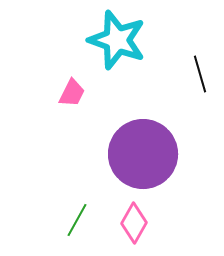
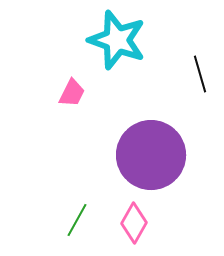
purple circle: moved 8 px right, 1 px down
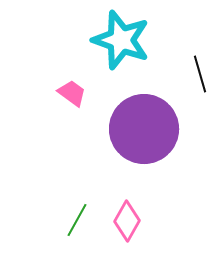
cyan star: moved 4 px right
pink trapezoid: rotated 80 degrees counterclockwise
purple circle: moved 7 px left, 26 px up
pink diamond: moved 7 px left, 2 px up
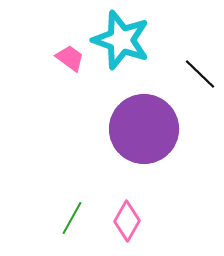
black line: rotated 30 degrees counterclockwise
pink trapezoid: moved 2 px left, 35 px up
green line: moved 5 px left, 2 px up
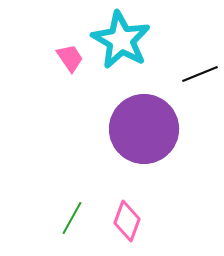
cyan star: rotated 10 degrees clockwise
pink trapezoid: rotated 20 degrees clockwise
black line: rotated 66 degrees counterclockwise
pink diamond: rotated 9 degrees counterclockwise
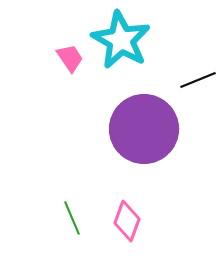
black line: moved 2 px left, 6 px down
green line: rotated 52 degrees counterclockwise
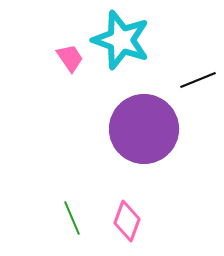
cyan star: rotated 10 degrees counterclockwise
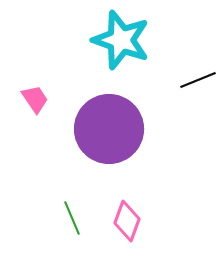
pink trapezoid: moved 35 px left, 41 px down
purple circle: moved 35 px left
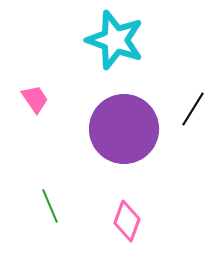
cyan star: moved 6 px left
black line: moved 5 px left, 29 px down; rotated 36 degrees counterclockwise
purple circle: moved 15 px right
green line: moved 22 px left, 12 px up
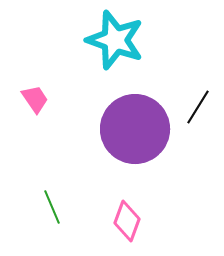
black line: moved 5 px right, 2 px up
purple circle: moved 11 px right
green line: moved 2 px right, 1 px down
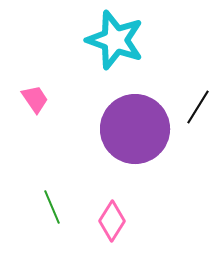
pink diamond: moved 15 px left; rotated 12 degrees clockwise
